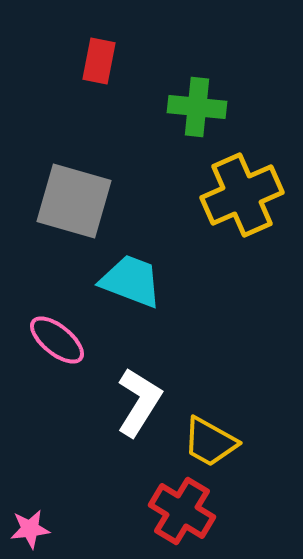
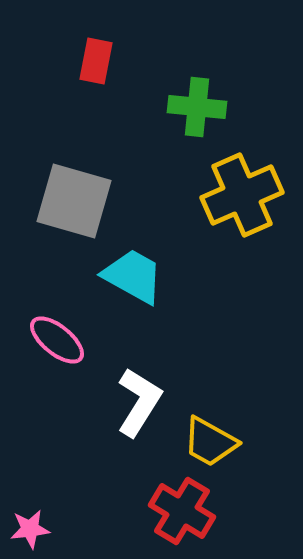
red rectangle: moved 3 px left
cyan trapezoid: moved 2 px right, 5 px up; rotated 8 degrees clockwise
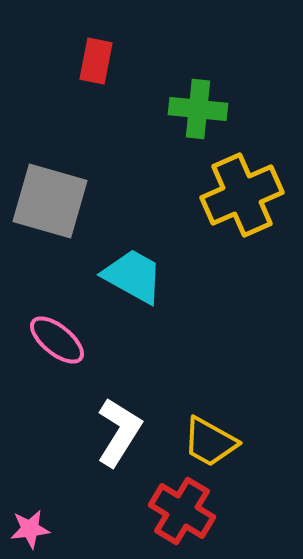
green cross: moved 1 px right, 2 px down
gray square: moved 24 px left
white L-shape: moved 20 px left, 30 px down
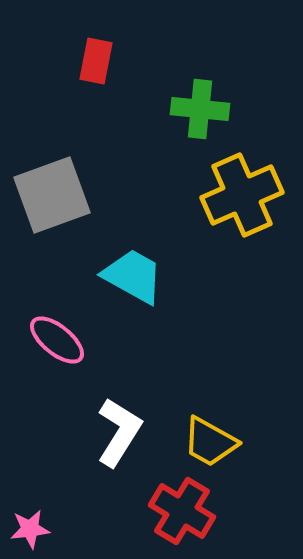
green cross: moved 2 px right
gray square: moved 2 px right, 6 px up; rotated 36 degrees counterclockwise
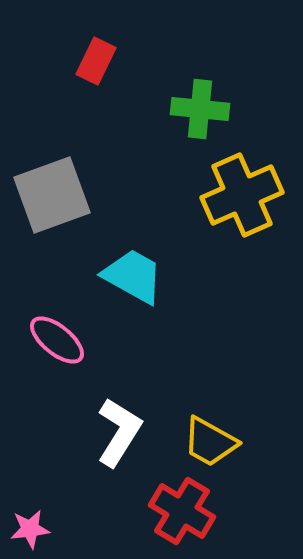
red rectangle: rotated 15 degrees clockwise
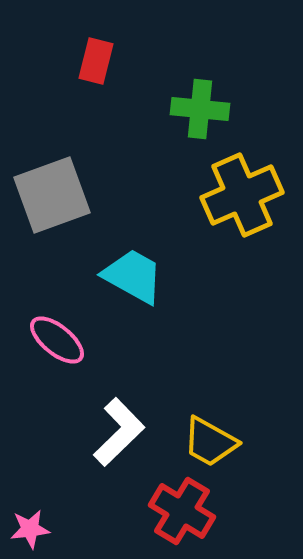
red rectangle: rotated 12 degrees counterclockwise
white L-shape: rotated 14 degrees clockwise
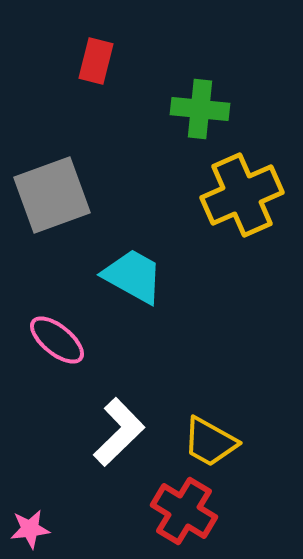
red cross: moved 2 px right
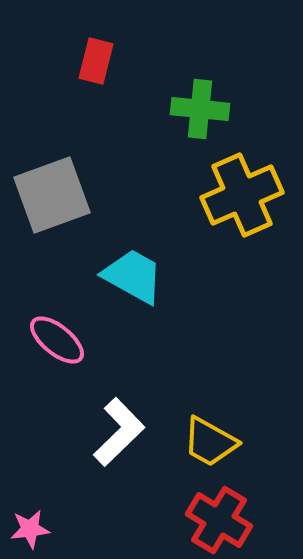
red cross: moved 35 px right, 9 px down
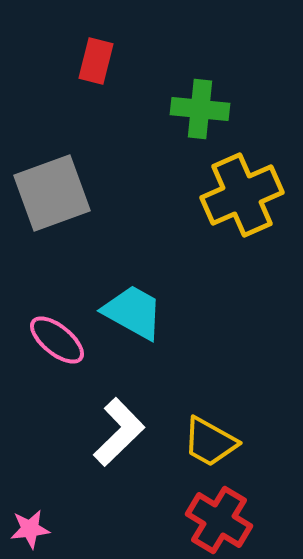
gray square: moved 2 px up
cyan trapezoid: moved 36 px down
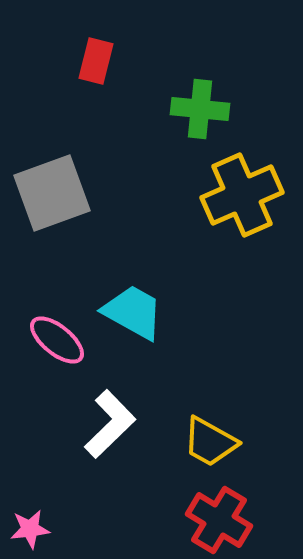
white L-shape: moved 9 px left, 8 px up
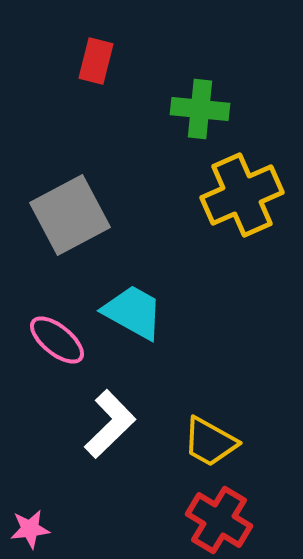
gray square: moved 18 px right, 22 px down; rotated 8 degrees counterclockwise
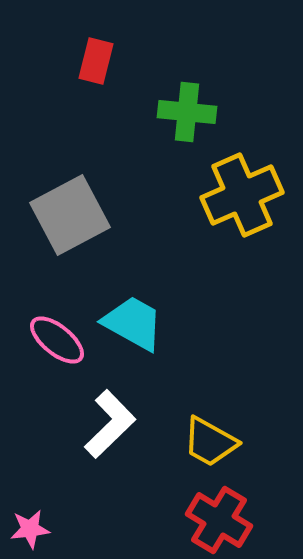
green cross: moved 13 px left, 3 px down
cyan trapezoid: moved 11 px down
